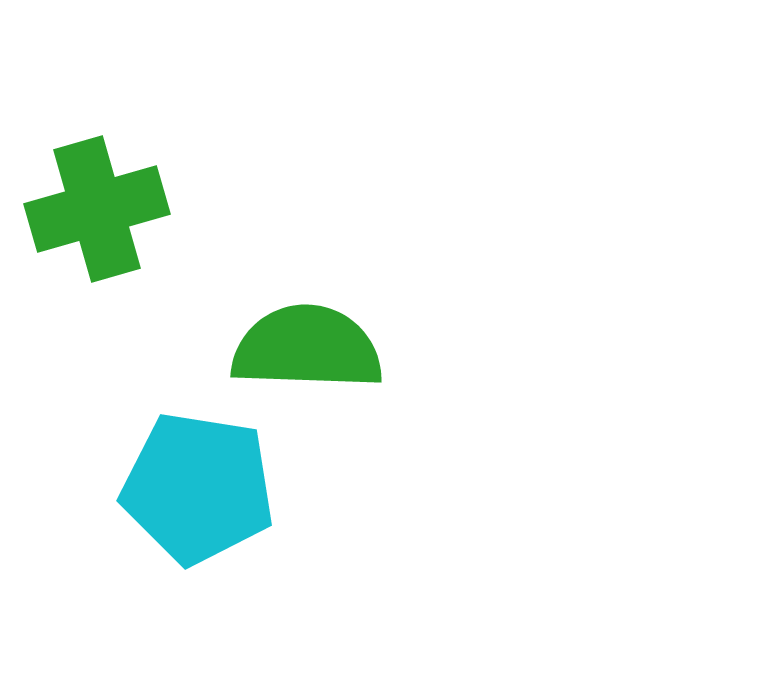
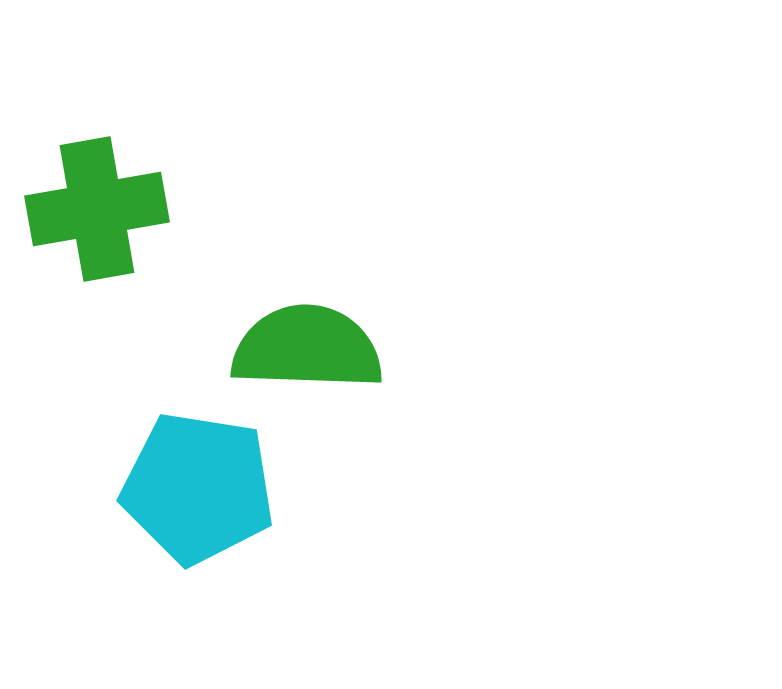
green cross: rotated 6 degrees clockwise
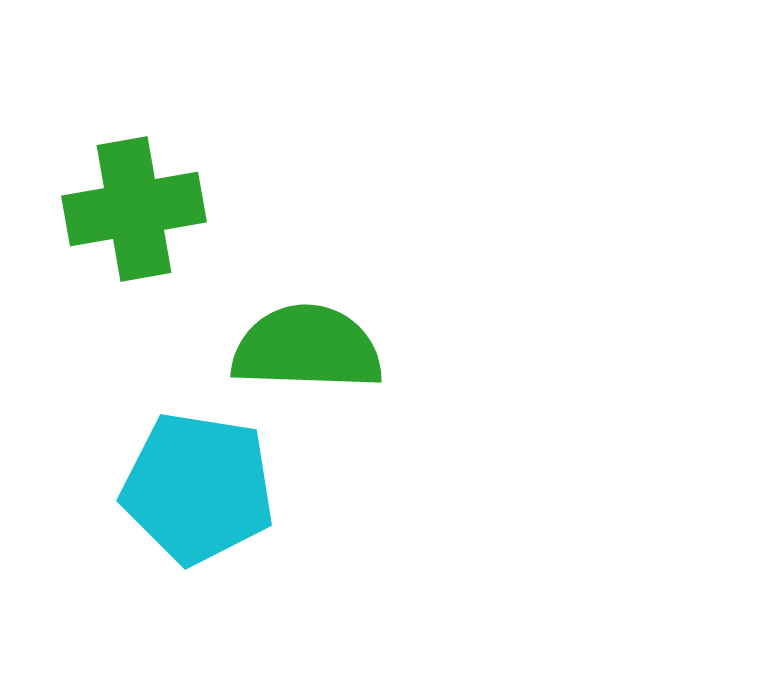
green cross: moved 37 px right
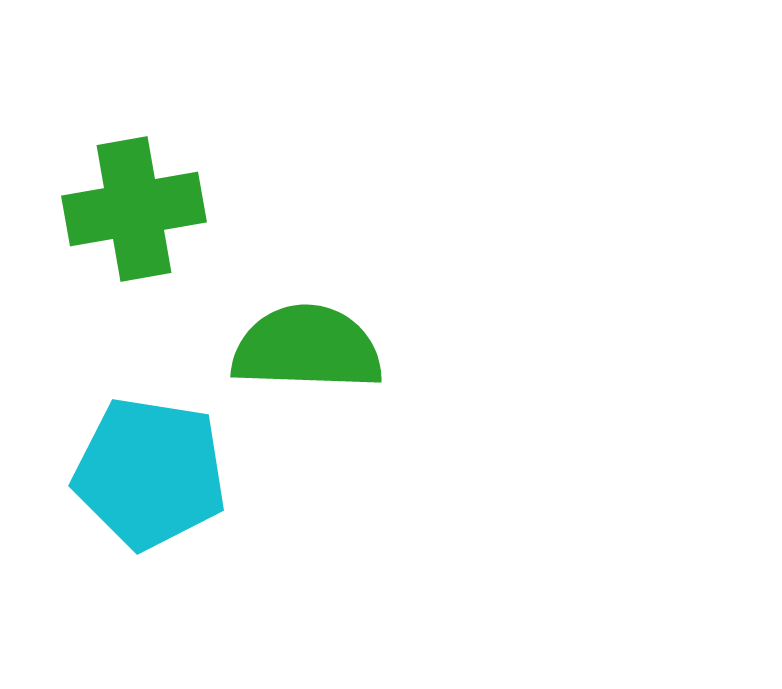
cyan pentagon: moved 48 px left, 15 px up
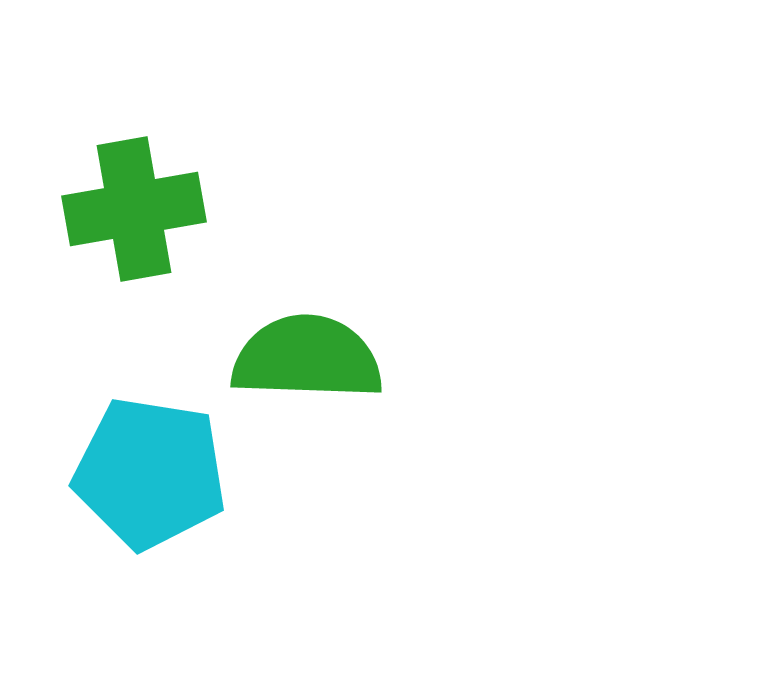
green semicircle: moved 10 px down
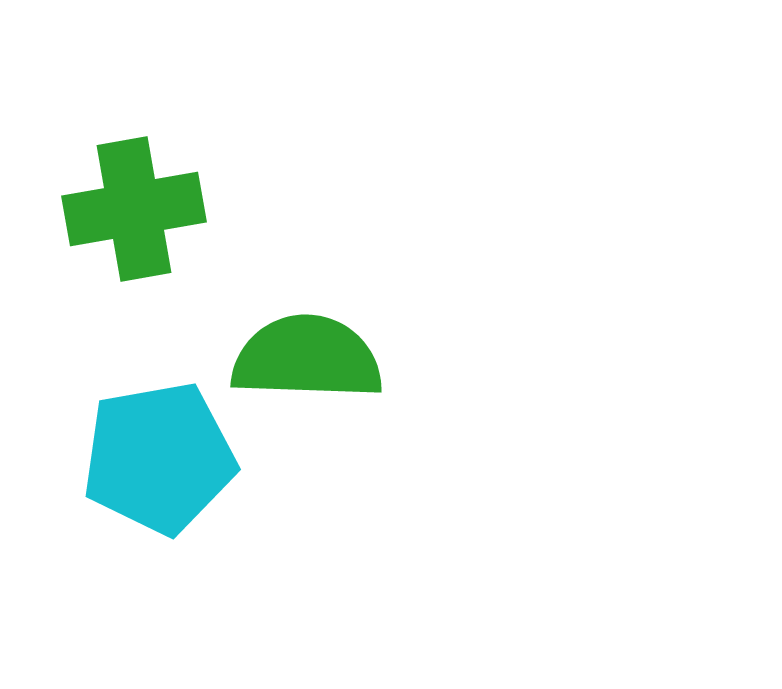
cyan pentagon: moved 9 px right, 15 px up; rotated 19 degrees counterclockwise
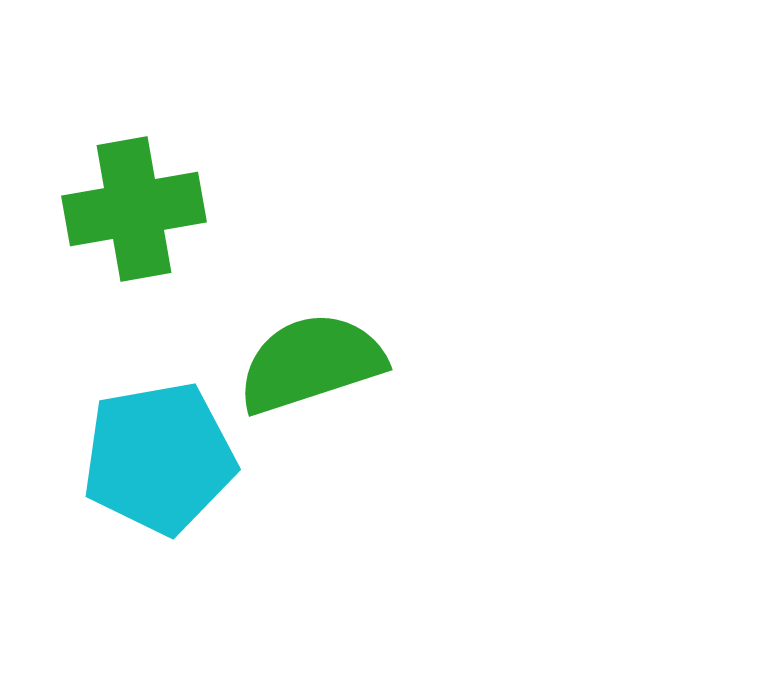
green semicircle: moved 4 px right, 5 px down; rotated 20 degrees counterclockwise
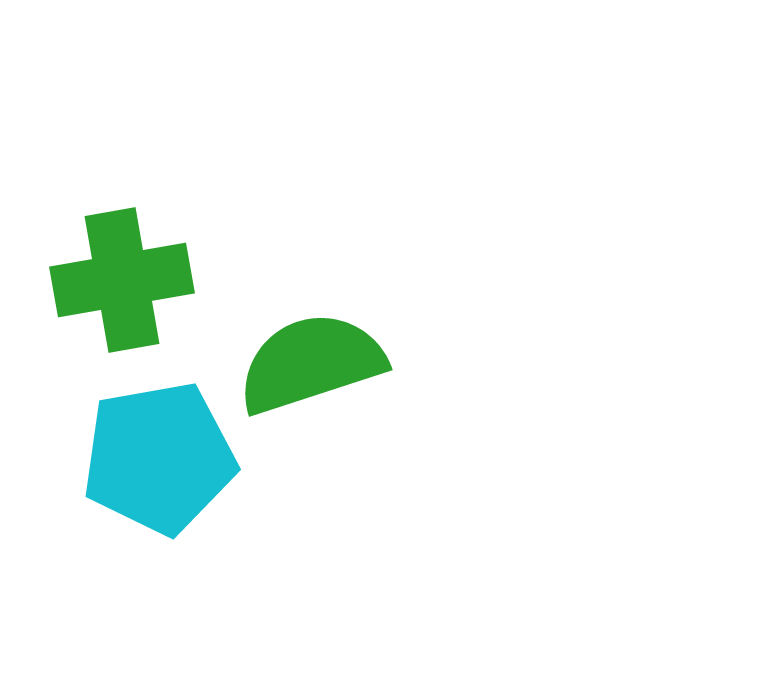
green cross: moved 12 px left, 71 px down
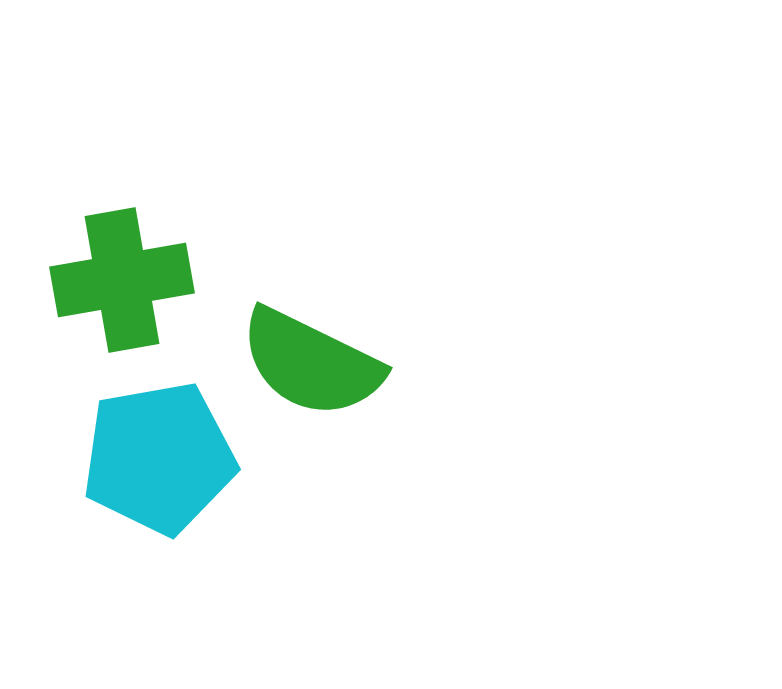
green semicircle: rotated 136 degrees counterclockwise
